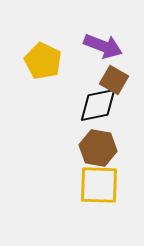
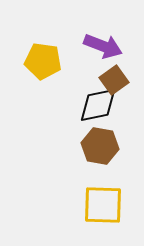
yellow pentagon: rotated 18 degrees counterclockwise
brown square: rotated 24 degrees clockwise
brown hexagon: moved 2 px right, 2 px up
yellow square: moved 4 px right, 20 px down
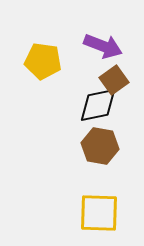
yellow square: moved 4 px left, 8 px down
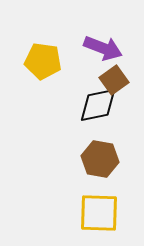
purple arrow: moved 2 px down
brown hexagon: moved 13 px down
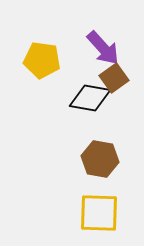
purple arrow: rotated 27 degrees clockwise
yellow pentagon: moved 1 px left, 1 px up
brown square: moved 2 px up
black diamond: moved 8 px left, 7 px up; rotated 21 degrees clockwise
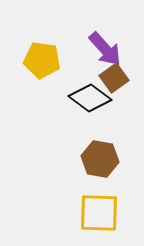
purple arrow: moved 2 px right, 1 px down
black diamond: rotated 27 degrees clockwise
